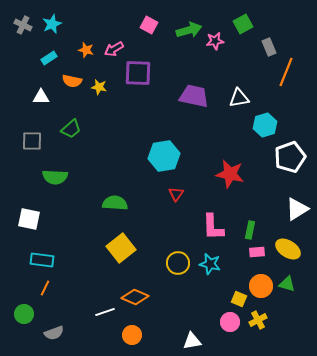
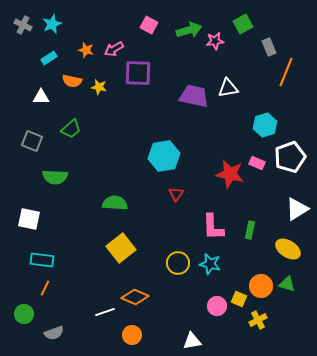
white triangle at (239, 98): moved 11 px left, 10 px up
gray square at (32, 141): rotated 20 degrees clockwise
pink rectangle at (257, 252): moved 89 px up; rotated 28 degrees clockwise
pink circle at (230, 322): moved 13 px left, 16 px up
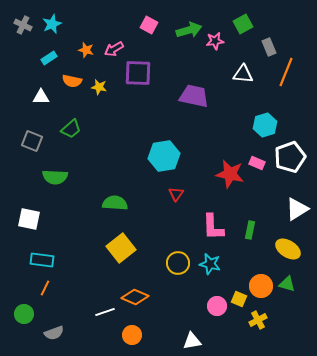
white triangle at (228, 88): moved 15 px right, 14 px up; rotated 15 degrees clockwise
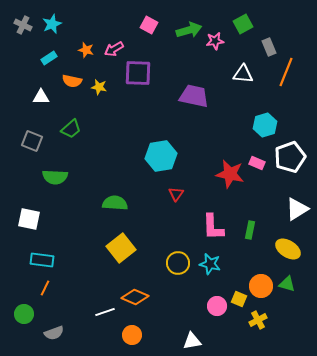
cyan hexagon at (164, 156): moved 3 px left
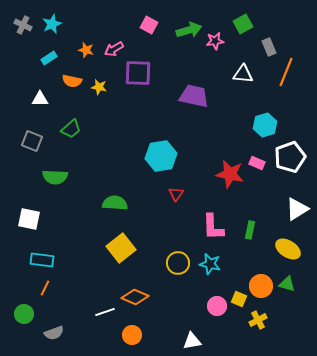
white triangle at (41, 97): moved 1 px left, 2 px down
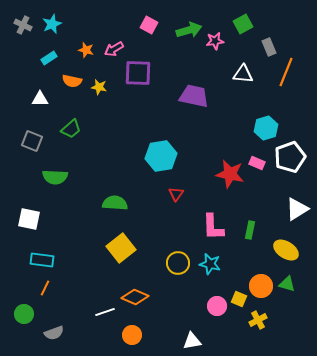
cyan hexagon at (265, 125): moved 1 px right, 3 px down
yellow ellipse at (288, 249): moved 2 px left, 1 px down
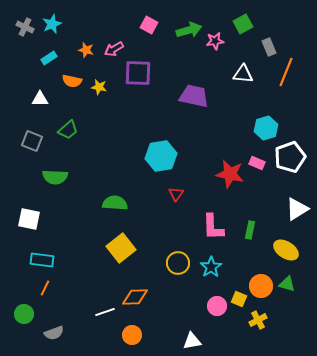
gray cross at (23, 25): moved 2 px right, 2 px down
green trapezoid at (71, 129): moved 3 px left, 1 px down
cyan star at (210, 264): moved 1 px right, 3 px down; rotated 25 degrees clockwise
orange diamond at (135, 297): rotated 24 degrees counterclockwise
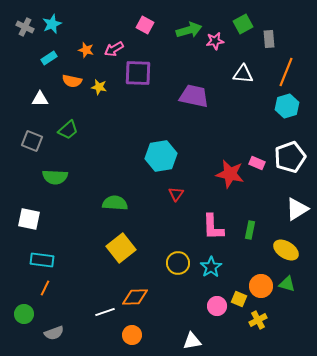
pink square at (149, 25): moved 4 px left
gray rectangle at (269, 47): moved 8 px up; rotated 18 degrees clockwise
cyan hexagon at (266, 128): moved 21 px right, 22 px up
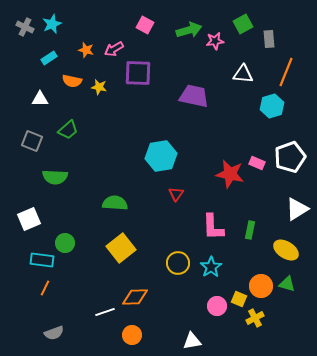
cyan hexagon at (287, 106): moved 15 px left
white square at (29, 219): rotated 35 degrees counterclockwise
green circle at (24, 314): moved 41 px right, 71 px up
yellow cross at (258, 320): moved 3 px left, 2 px up
